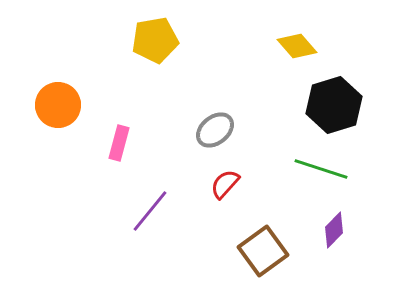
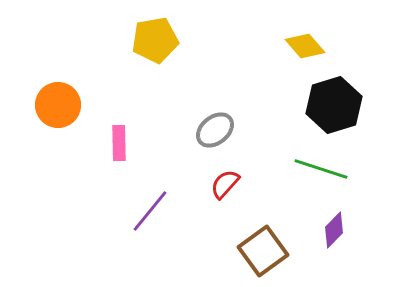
yellow diamond: moved 8 px right
pink rectangle: rotated 16 degrees counterclockwise
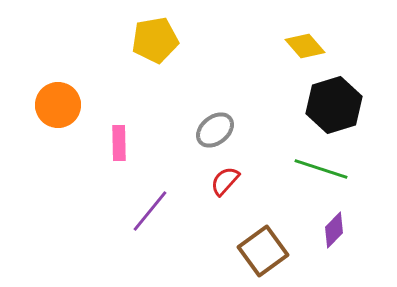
red semicircle: moved 3 px up
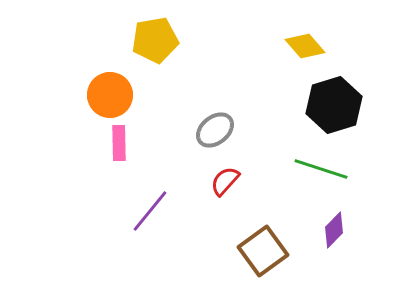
orange circle: moved 52 px right, 10 px up
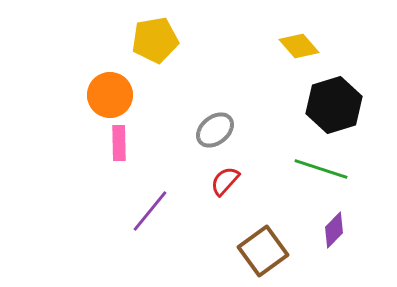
yellow diamond: moved 6 px left
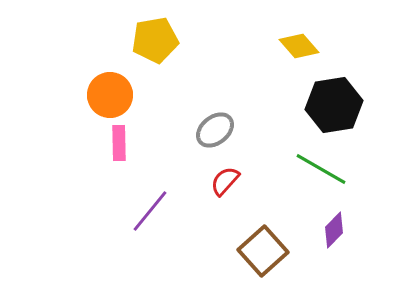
black hexagon: rotated 8 degrees clockwise
green line: rotated 12 degrees clockwise
brown square: rotated 6 degrees counterclockwise
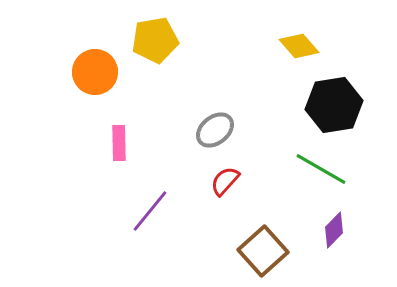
orange circle: moved 15 px left, 23 px up
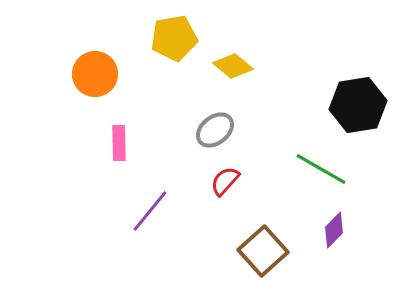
yellow pentagon: moved 19 px right, 2 px up
yellow diamond: moved 66 px left, 20 px down; rotated 9 degrees counterclockwise
orange circle: moved 2 px down
black hexagon: moved 24 px right
